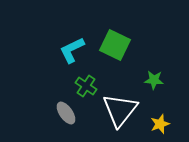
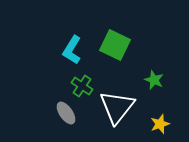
cyan L-shape: rotated 32 degrees counterclockwise
green star: rotated 18 degrees clockwise
green cross: moved 4 px left
white triangle: moved 3 px left, 3 px up
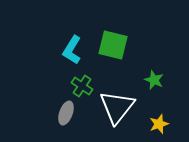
green square: moved 2 px left; rotated 12 degrees counterclockwise
gray ellipse: rotated 55 degrees clockwise
yellow star: moved 1 px left
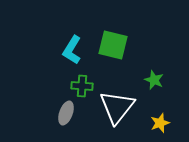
green cross: rotated 30 degrees counterclockwise
yellow star: moved 1 px right, 1 px up
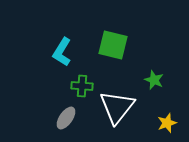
cyan L-shape: moved 10 px left, 2 px down
gray ellipse: moved 5 px down; rotated 15 degrees clockwise
yellow star: moved 7 px right
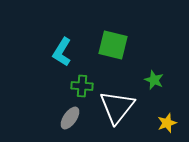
gray ellipse: moved 4 px right
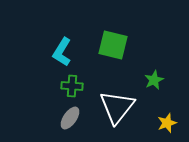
green star: rotated 24 degrees clockwise
green cross: moved 10 px left
